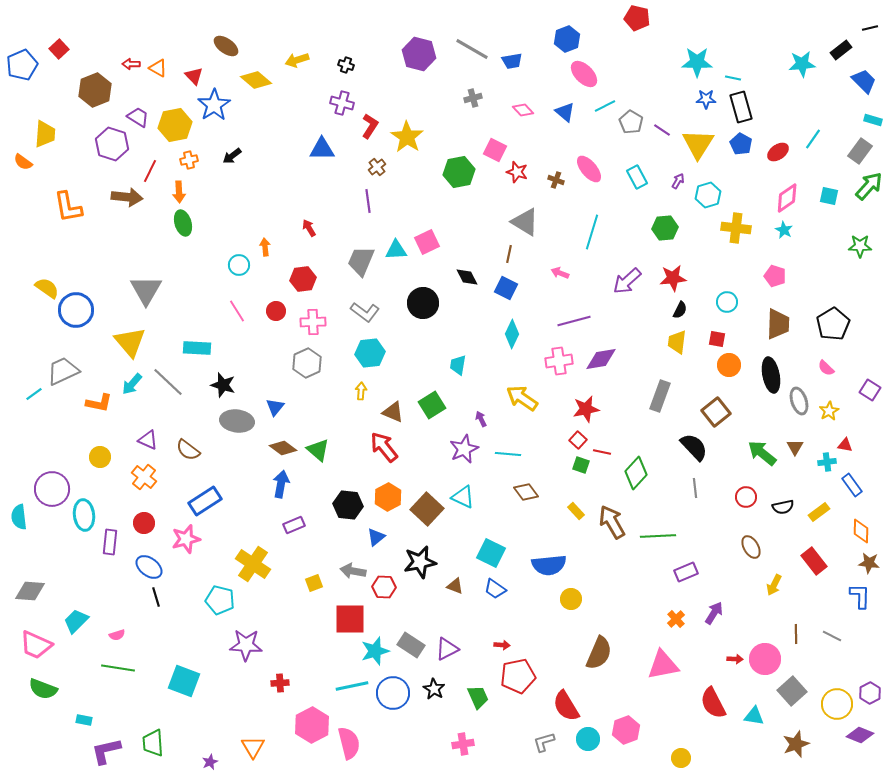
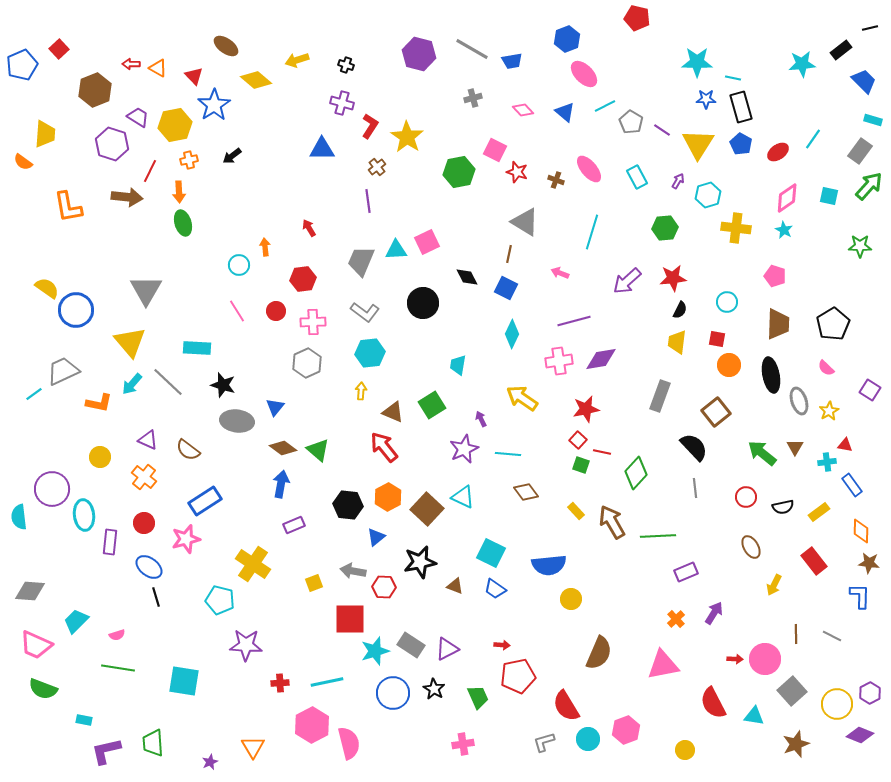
cyan square at (184, 681): rotated 12 degrees counterclockwise
cyan line at (352, 686): moved 25 px left, 4 px up
yellow circle at (681, 758): moved 4 px right, 8 px up
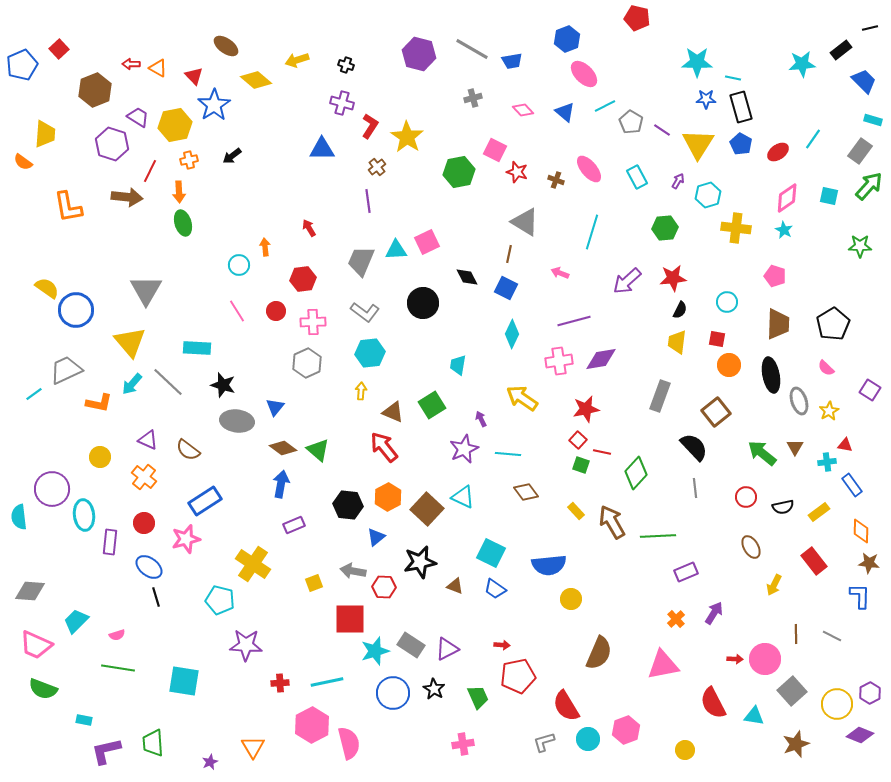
gray trapezoid at (63, 371): moved 3 px right, 1 px up
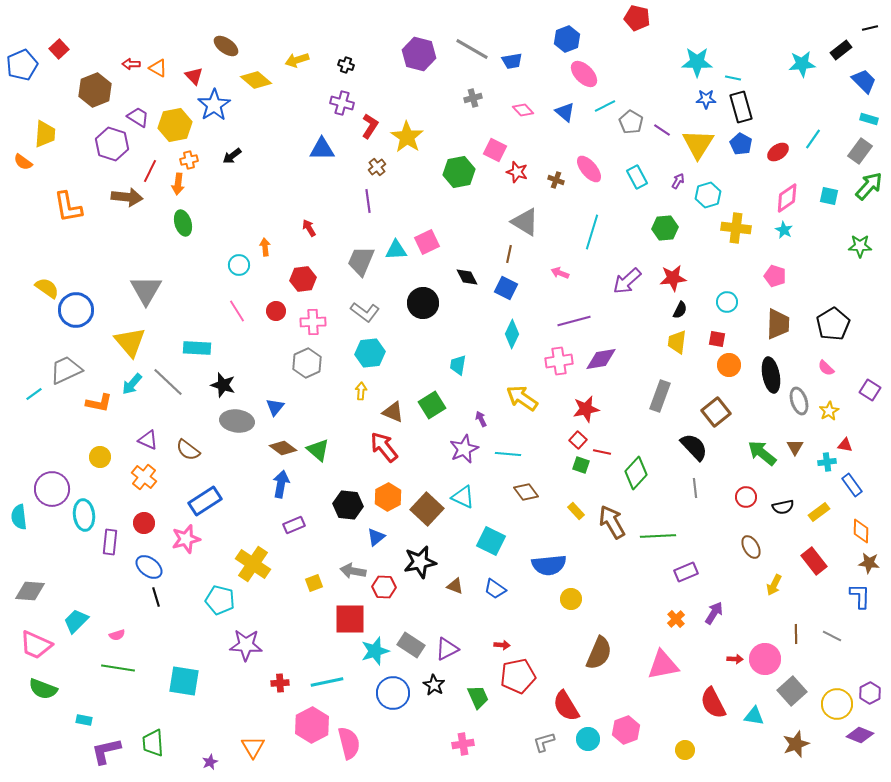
cyan rectangle at (873, 120): moved 4 px left, 1 px up
orange arrow at (179, 192): moved 1 px left, 8 px up; rotated 10 degrees clockwise
cyan square at (491, 553): moved 12 px up
black star at (434, 689): moved 4 px up
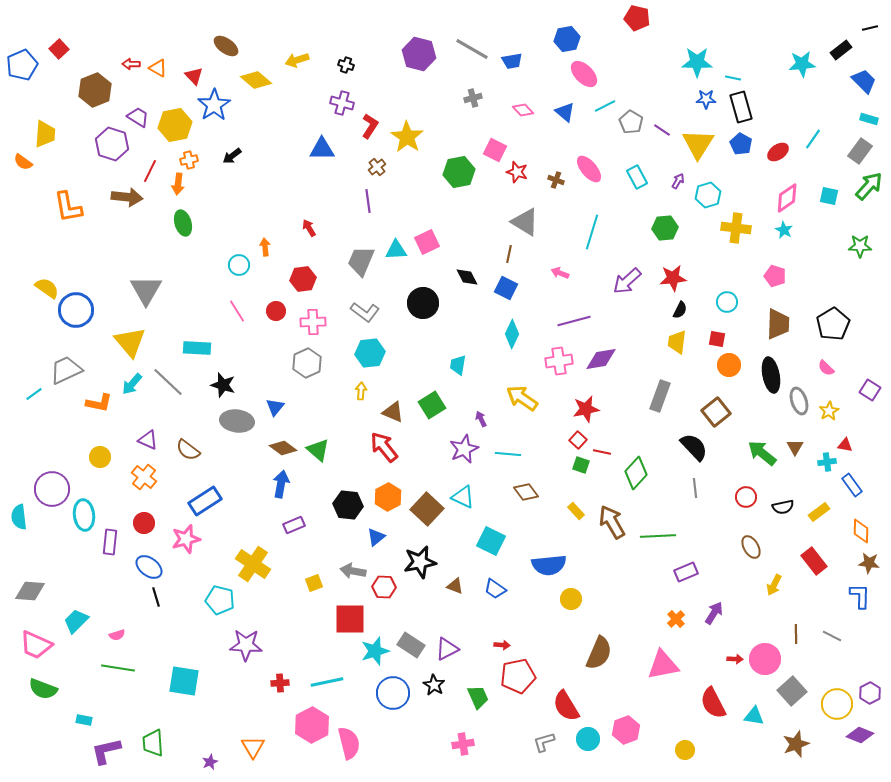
blue hexagon at (567, 39): rotated 10 degrees clockwise
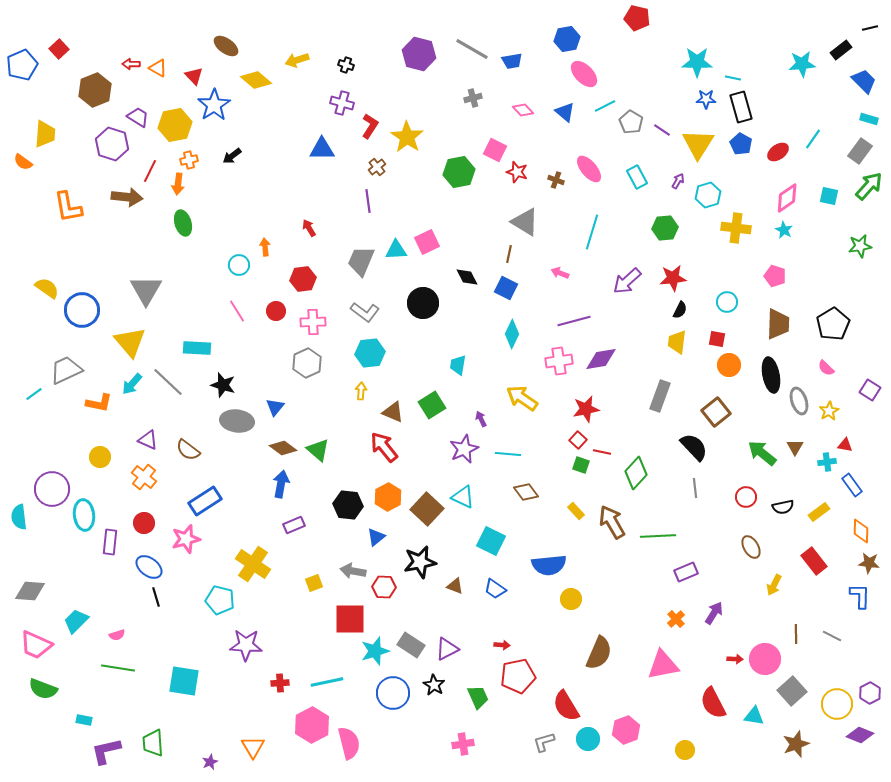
green star at (860, 246): rotated 10 degrees counterclockwise
blue circle at (76, 310): moved 6 px right
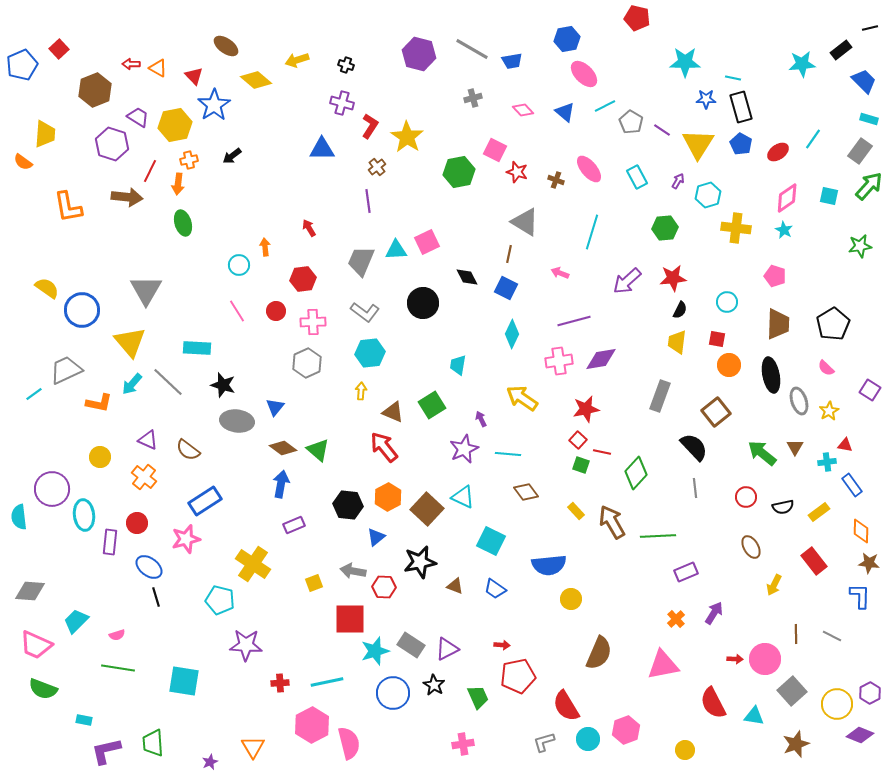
cyan star at (697, 62): moved 12 px left
red circle at (144, 523): moved 7 px left
